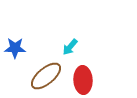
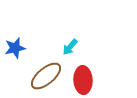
blue star: rotated 15 degrees counterclockwise
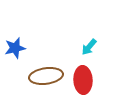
cyan arrow: moved 19 px right
brown ellipse: rotated 32 degrees clockwise
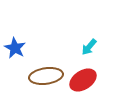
blue star: rotated 30 degrees counterclockwise
red ellipse: rotated 60 degrees clockwise
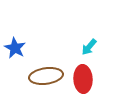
red ellipse: moved 1 px up; rotated 60 degrees counterclockwise
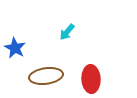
cyan arrow: moved 22 px left, 15 px up
red ellipse: moved 8 px right
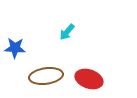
blue star: rotated 25 degrees counterclockwise
red ellipse: moved 2 px left; rotated 68 degrees counterclockwise
